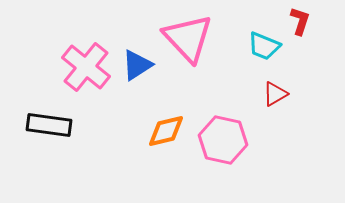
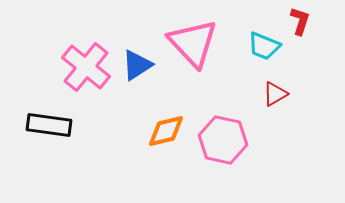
pink triangle: moved 5 px right, 5 px down
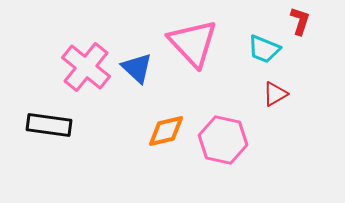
cyan trapezoid: moved 3 px down
blue triangle: moved 3 px down; rotated 44 degrees counterclockwise
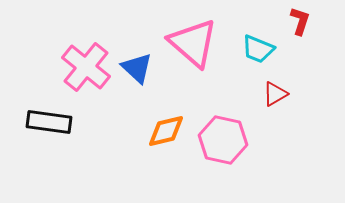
pink triangle: rotated 6 degrees counterclockwise
cyan trapezoid: moved 6 px left
black rectangle: moved 3 px up
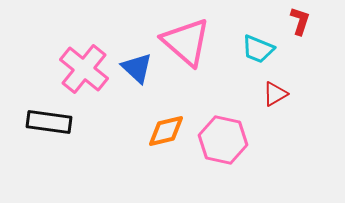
pink triangle: moved 7 px left, 1 px up
pink cross: moved 2 px left, 2 px down
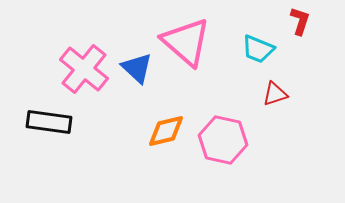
red triangle: rotated 12 degrees clockwise
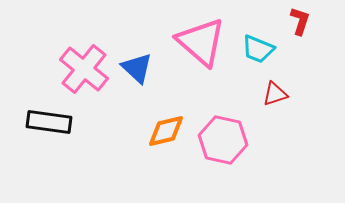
pink triangle: moved 15 px right
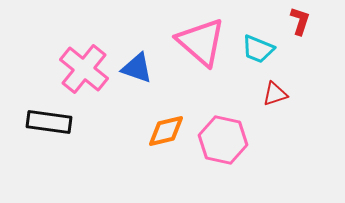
blue triangle: rotated 24 degrees counterclockwise
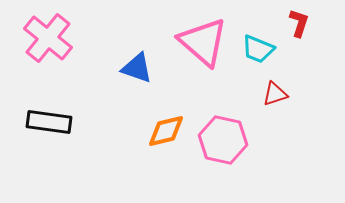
red L-shape: moved 1 px left, 2 px down
pink triangle: moved 2 px right
pink cross: moved 36 px left, 31 px up
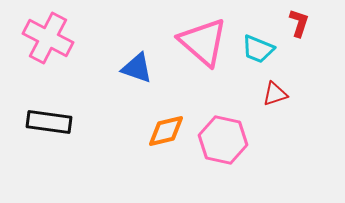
pink cross: rotated 12 degrees counterclockwise
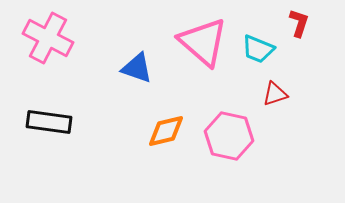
pink hexagon: moved 6 px right, 4 px up
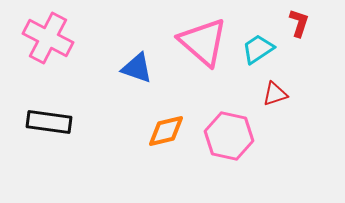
cyan trapezoid: rotated 124 degrees clockwise
